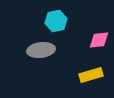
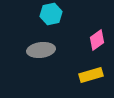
cyan hexagon: moved 5 px left, 7 px up
pink diamond: moved 2 px left; rotated 30 degrees counterclockwise
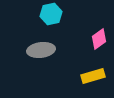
pink diamond: moved 2 px right, 1 px up
yellow rectangle: moved 2 px right, 1 px down
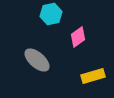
pink diamond: moved 21 px left, 2 px up
gray ellipse: moved 4 px left, 10 px down; rotated 48 degrees clockwise
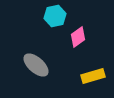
cyan hexagon: moved 4 px right, 2 px down
gray ellipse: moved 1 px left, 5 px down
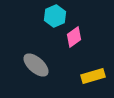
cyan hexagon: rotated 10 degrees counterclockwise
pink diamond: moved 4 px left
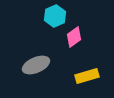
gray ellipse: rotated 64 degrees counterclockwise
yellow rectangle: moved 6 px left
